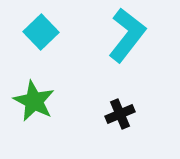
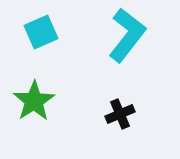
cyan square: rotated 20 degrees clockwise
green star: rotated 12 degrees clockwise
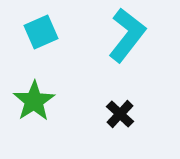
black cross: rotated 24 degrees counterclockwise
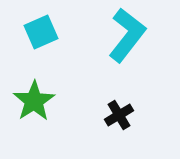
black cross: moved 1 px left, 1 px down; rotated 16 degrees clockwise
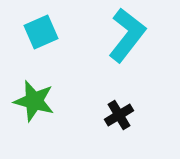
green star: rotated 24 degrees counterclockwise
